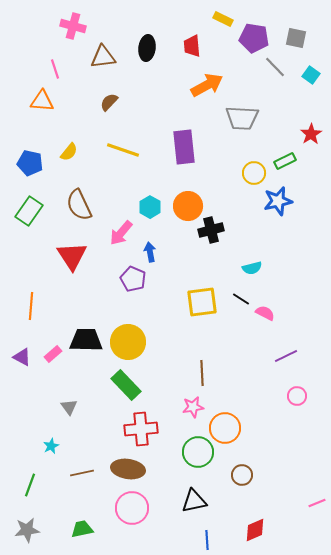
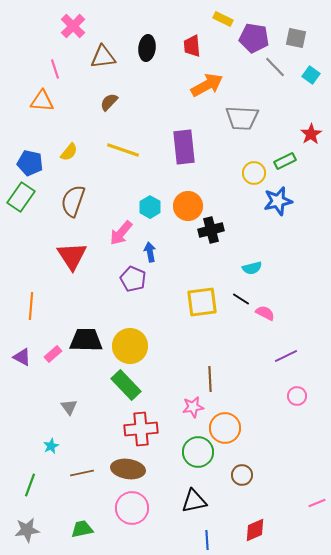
pink cross at (73, 26): rotated 30 degrees clockwise
brown semicircle at (79, 205): moved 6 px left, 4 px up; rotated 44 degrees clockwise
green rectangle at (29, 211): moved 8 px left, 14 px up
yellow circle at (128, 342): moved 2 px right, 4 px down
brown line at (202, 373): moved 8 px right, 6 px down
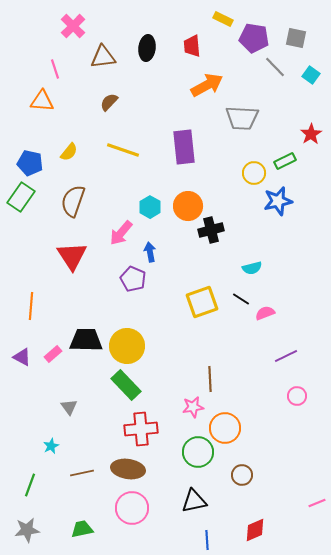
yellow square at (202, 302): rotated 12 degrees counterclockwise
pink semicircle at (265, 313): rotated 48 degrees counterclockwise
yellow circle at (130, 346): moved 3 px left
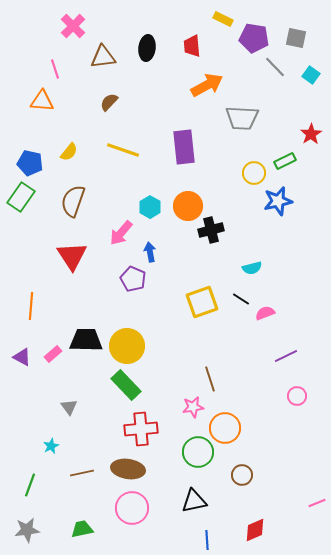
brown line at (210, 379): rotated 15 degrees counterclockwise
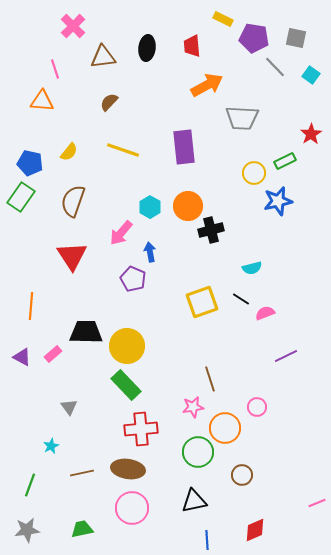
black trapezoid at (86, 340): moved 8 px up
pink circle at (297, 396): moved 40 px left, 11 px down
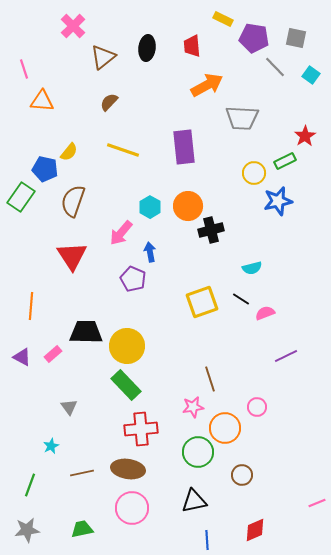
brown triangle at (103, 57): rotated 32 degrees counterclockwise
pink line at (55, 69): moved 31 px left
red star at (311, 134): moved 6 px left, 2 px down
blue pentagon at (30, 163): moved 15 px right, 6 px down
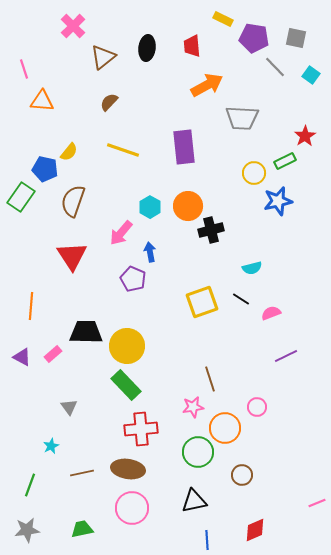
pink semicircle at (265, 313): moved 6 px right
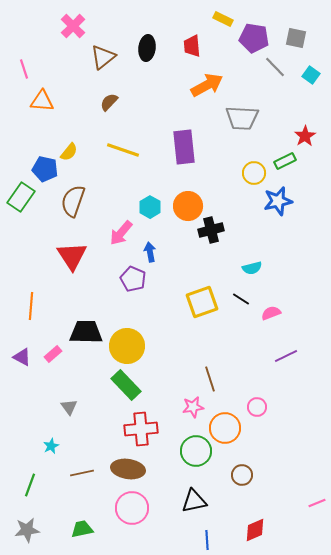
green circle at (198, 452): moved 2 px left, 1 px up
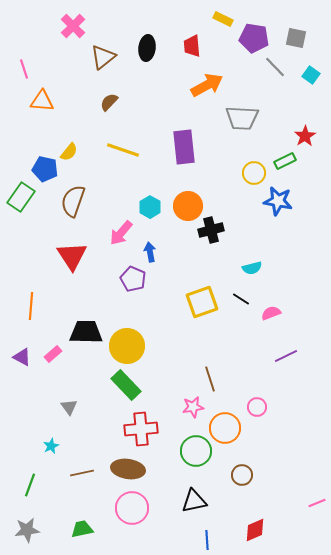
blue star at (278, 201): rotated 24 degrees clockwise
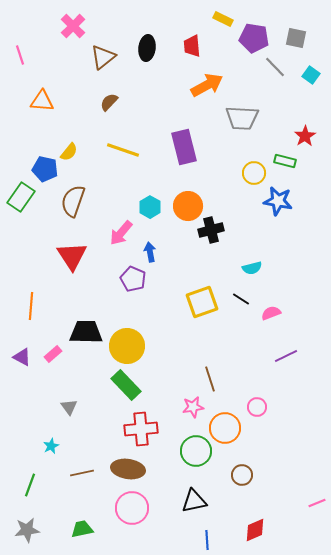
pink line at (24, 69): moved 4 px left, 14 px up
purple rectangle at (184, 147): rotated 8 degrees counterclockwise
green rectangle at (285, 161): rotated 40 degrees clockwise
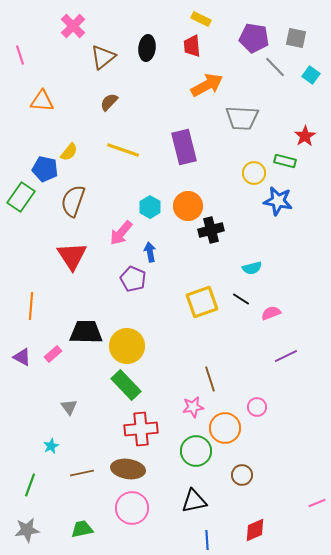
yellow rectangle at (223, 19): moved 22 px left
